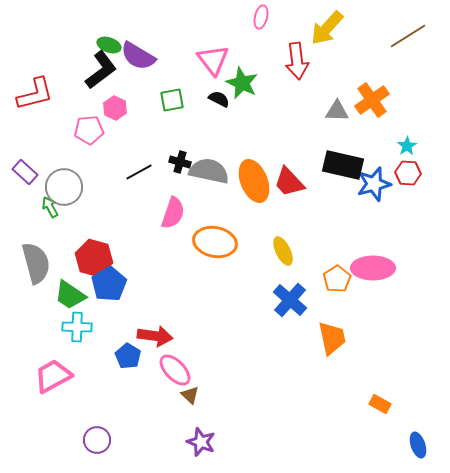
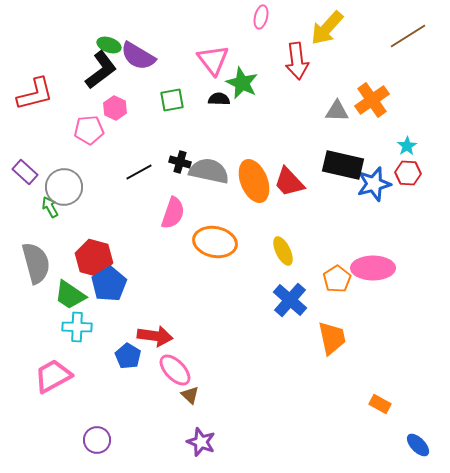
black semicircle at (219, 99): rotated 25 degrees counterclockwise
blue ellipse at (418, 445): rotated 25 degrees counterclockwise
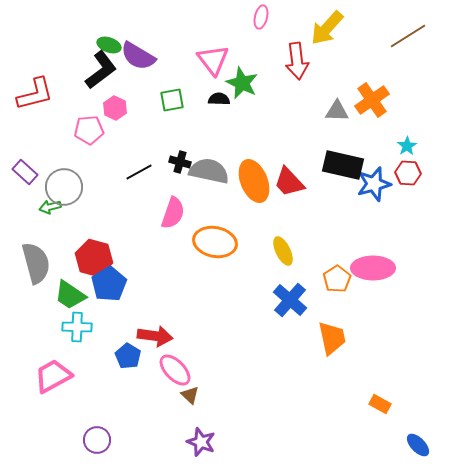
green arrow at (50, 207): rotated 75 degrees counterclockwise
